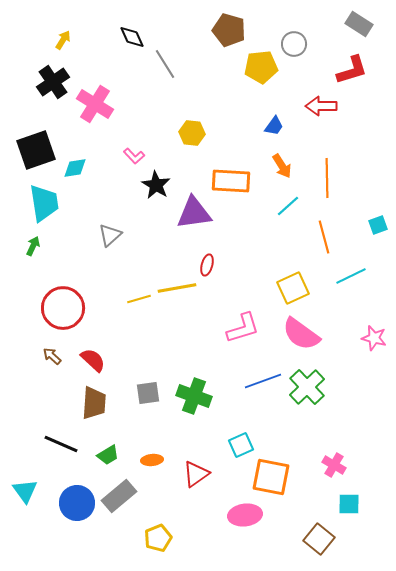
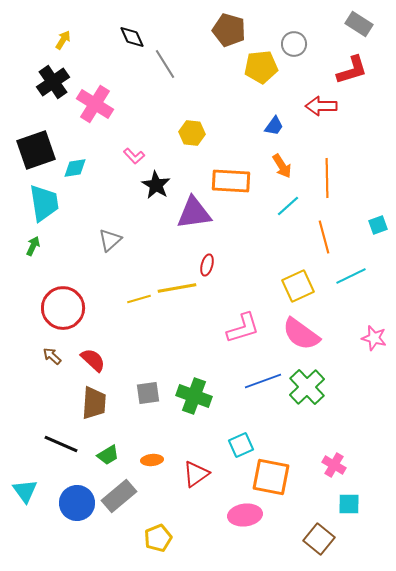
gray triangle at (110, 235): moved 5 px down
yellow square at (293, 288): moved 5 px right, 2 px up
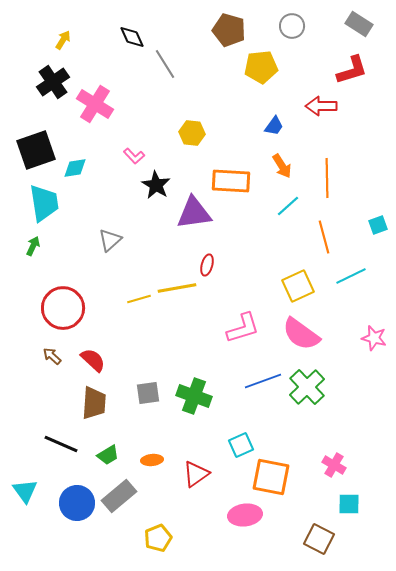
gray circle at (294, 44): moved 2 px left, 18 px up
brown square at (319, 539): rotated 12 degrees counterclockwise
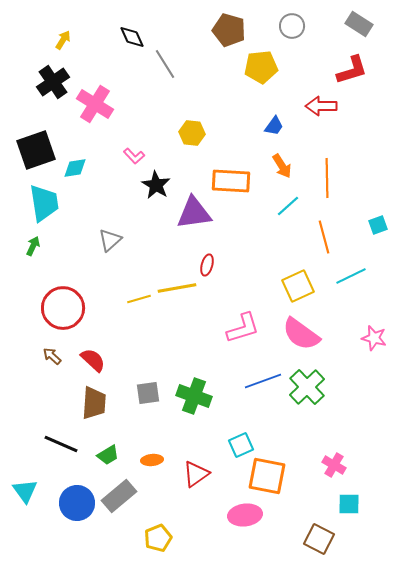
orange square at (271, 477): moved 4 px left, 1 px up
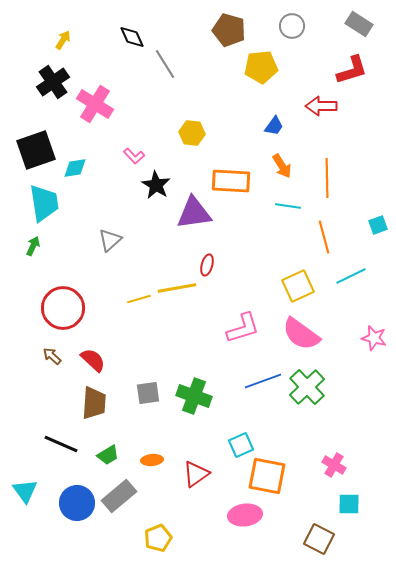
cyan line at (288, 206): rotated 50 degrees clockwise
